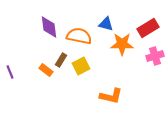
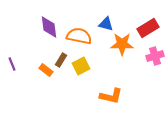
purple line: moved 2 px right, 8 px up
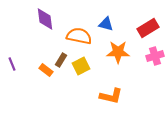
purple diamond: moved 4 px left, 8 px up
orange star: moved 4 px left, 8 px down
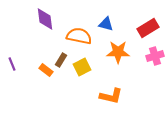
yellow square: moved 1 px right, 1 px down
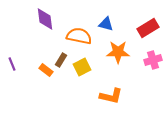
pink cross: moved 2 px left, 4 px down
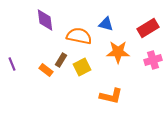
purple diamond: moved 1 px down
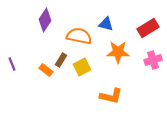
purple diamond: rotated 40 degrees clockwise
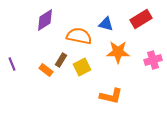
purple diamond: rotated 25 degrees clockwise
red rectangle: moved 7 px left, 9 px up
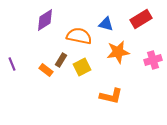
orange star: rotated 10 degrees counterclockwise
